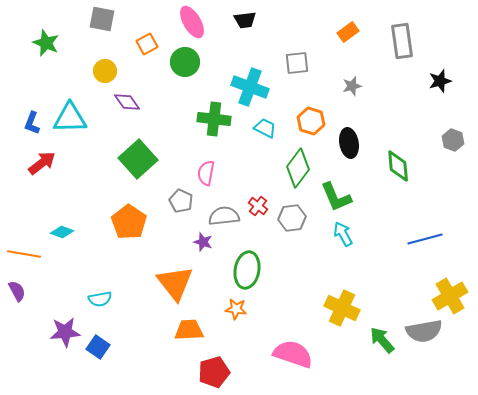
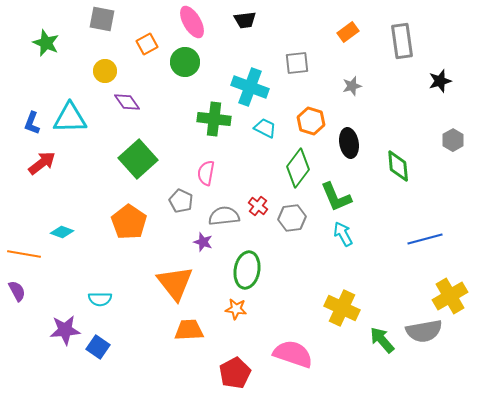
gray hexagon at (453, 140): rotated 10 degrees clockwise
cyan semicircle at (100, 299): rotated 10 degrees clockwise
purple star at (65, 332): moved 2 px up
red pentagon at (214, 372): moved 21 px right, 1 px down; rotated 12 degrees counterclockwise
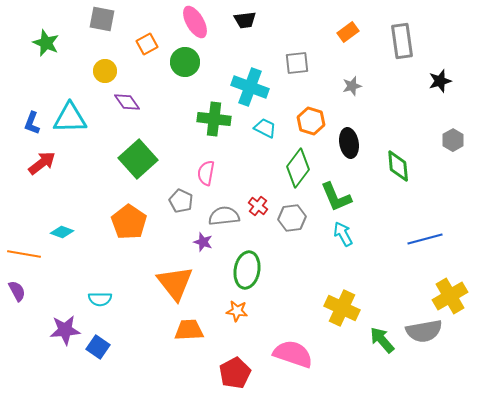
pink ellipse at (192, 22): moved 3 px right
orange star at (236, 309): moved 1 px right, 2 px down
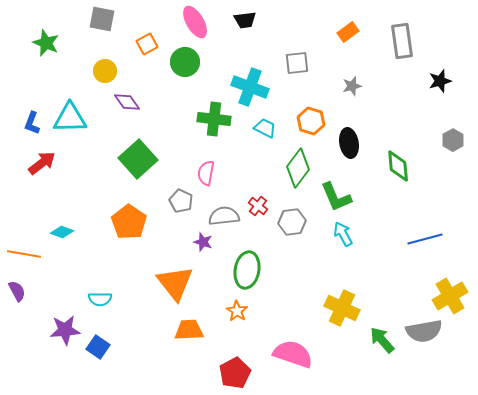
gray hexagon at (292, 218): moved 4 px down
orange star at (237, 311): rotated 25 degrees clockwise
